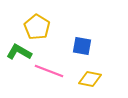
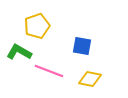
yellow pentagon: moved 1 px up; rotated 20 degrees clockwise
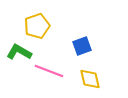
blue square: rotated 30 degrees counterclockwise
yellow diamond: rotated 65 degrees clockwise
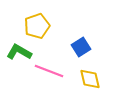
blue square: moved 1 px left, 1 px down; rotated 12 degrees counterclockwise
